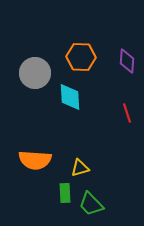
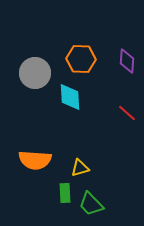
orange hexagon: moved 2 px down
red line: rotated 30 degrees counterclockwise
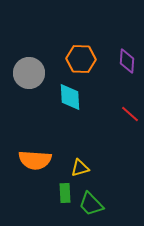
gray circle: moved 6 px left
red line: moved 3 px right, 1 px down
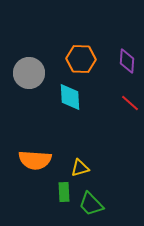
red line: moved 11 px up
green rectangle: moved 1 px left, 1 px up
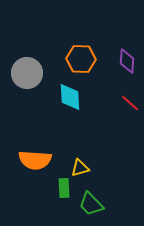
gray circle: moved 2 px left
green rectangle: moved 4 px up
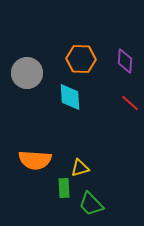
purple diamond: moved 2 px left
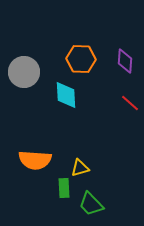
gray circle: moved 3 px left, 1 px up
cyan diamond: moved 4 px left, 2 px up
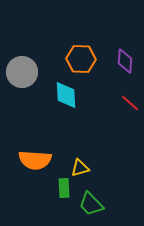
gray circle: moved 2 px left
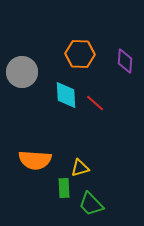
orange hexagon: moved 1 px left, 5 px up
red line: moved 35 px left
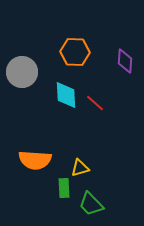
orange hexagon: moved 5 px left, 2 px up
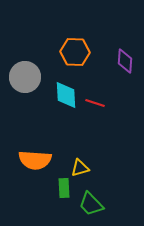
gray circle: moved 3 px right, 5 px down
red line: rotated 24 degrees counterclockwise
